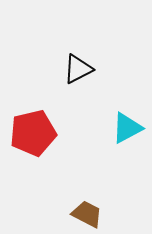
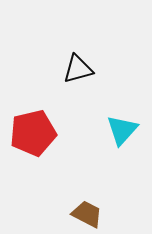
black triangle: rotated 12 degrees clockwise
cyan triangle: moved 5 px left, 2 px down; rotated 20 degrees counterclockwise
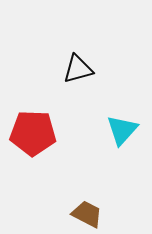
red pentagon: rotated 15 degrees clockwise
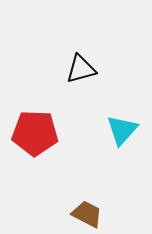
black triangle: moved 3 px right
red pentagon: moved 2 px right
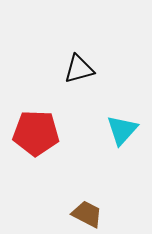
black triangle: moved 2 px left
red pentagon: moved 1 px right
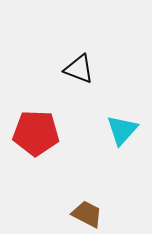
black triangle: rotated 36 degrees clockwise
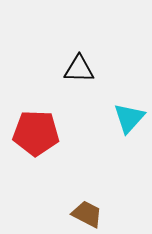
black triangle: rotated 20 degrees counterclockwise
cyan triangle: moved 7 px right, 12 px up
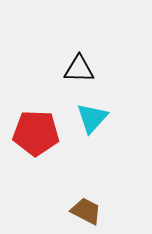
cyan triangle: moved 37 px left
brown trapezoid: moved 1 px left, 3 px up
